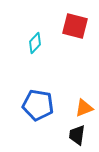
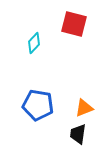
red square: moved 1 px left, 2 px up
cyan diamond: moved 1 px left
black trapezoid: moved 1 px right, 1 px up
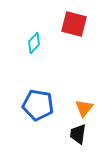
orange triangle: rotated 30 degrees counterclockwise
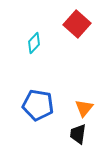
red square: moved 3 px right; rotated 28 degrees clockwise
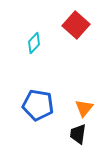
red square: moved 1 px left, 1 px down
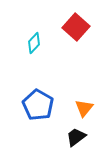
red square: moved 2 px down
blue pentagon: rotated 20 degrees clockwise
black trapezoid: moved 2 px left, 3 px down; rotated 45 degrees clockwise
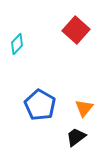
red square: moved 3 px down
cyan diamond: moved 17 px left, 1 px down
blue pentagon: moved 2 px right
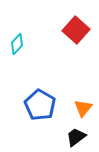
orange triangle: moved 1 px left
